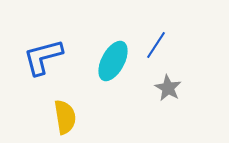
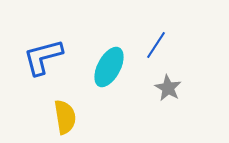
cyan ellipse: moved 4 px left, 6 px down
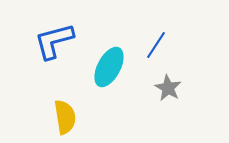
blue L-shape: moved 11 px right, 16 px up
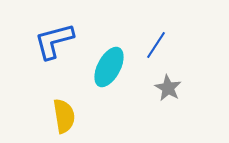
yellow semicircle: moved 1 px left, 1 px up
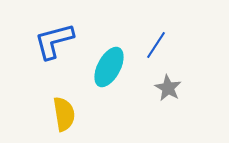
yellow semicircle: moved 2 px up
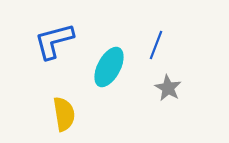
blue line: rotated 12 degrees counterclockwise
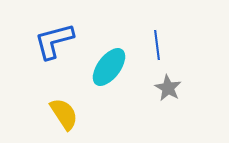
blue line: moved 1 px right; rotated 28 degrees counterclockwise
cyan ellipse: rotated 9 degrees clockwise
yellow semicircle: rotated 24 degrees counterclockwise
